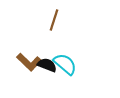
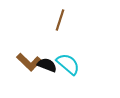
brown line: moved 6 px right
cyan semicircle: moved 3 px right
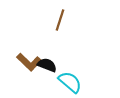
cyan semicircle: moved 2 px right, 18 px down
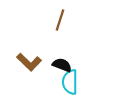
black semicircle: moved 15 px right
cyan semicircle: rotated 130 degrees counterclockwise
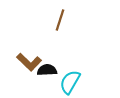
black semicircle: moved 15 px left, 5 px down; rotated 24 degrees counterclockwise
cyan semicircle: rotated 30 degrees clockwise
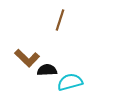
brown L-shape: moved 2 px left, 4 px up
cyan semicircle: rotated 45 degrees clockwise
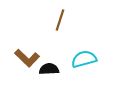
black semicircle: moved 2 px right, 1 px up
cyan semicircle: moved 14 px right, 23 px up
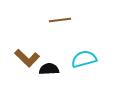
brown line: rotated 65 degrees clockwise
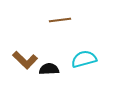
brown L-shape: moved 2 px left, 2 px down
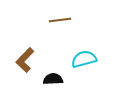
brown L-shape: rotated 90 degrees clockwise
black semicircle: moved 4 px right, 10 px down
